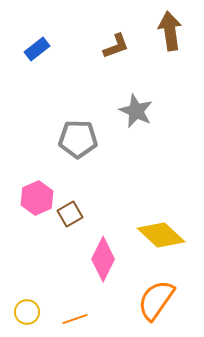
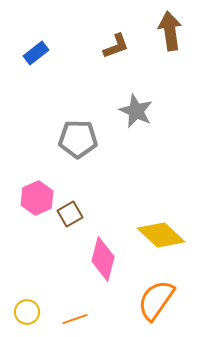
blue rectangle: moved 1 px left, 4 px down
pink diamond: rotated 12 degrees counterclockwise
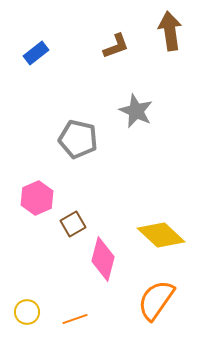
gray pentagon: rotated 12 degrees clockwise
brown square: moved 3 px right, 10 px down
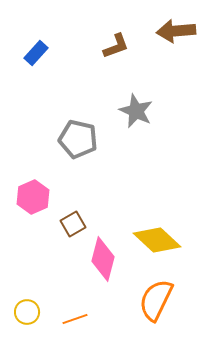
brown arrow: moved 6 px right; rotated 87 degrees counterclockwise
blue rectangle: rotated 10 degrees counterclockwise
pink hexagon: moved 4 px left, 1 px up
yellow diamond: moved 4 px left, 5 px down
orange semicircle: rotated 9 degrees counterclockwise
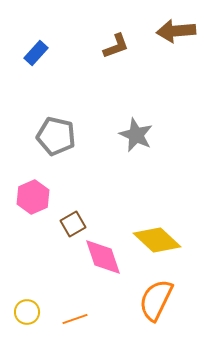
gray star: moved 24 px down
gray pentagon: moved 22 px left, 3 px up
pink diamond: moved 2 px up; rotated 33 degrees counterclockwise
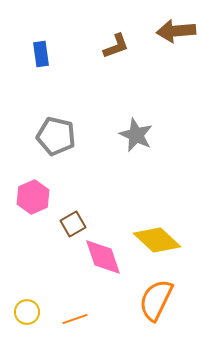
blue rectangle: moved 5 px right, 1 px down; rotated 50 degrees counterclockwise
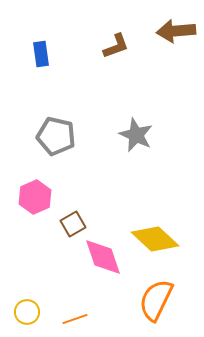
pink hexagon: moved 2 px right
yellow diamond: moved 2 px left, 1 px up
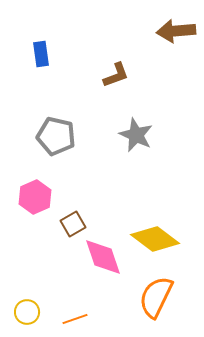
brown L-shape: moved 29 px down
yellow diamond: rotated 6 degrees counterclockwise
orange semicircle: moved 3 px up
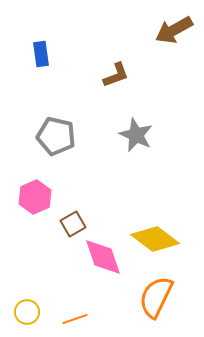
brown arrow: moved 2 px left, 1 px up; rotated 24 degrees counterclockwise
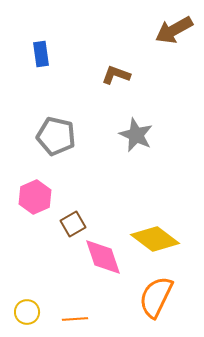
brown L-shape: rotated 140 degrees counterclockwise
orange line: rotated 15 degrees clockwise
